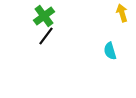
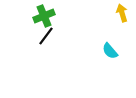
green cross: rotated 15 degrees clockwise
cyan semicircle: rotated 24 degrees counterclockwise
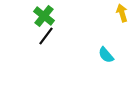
green cross: rotated 30 degrees counterclockwise
cyan semicircle: moved 4 px left, 4 px down
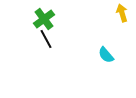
green cross: moved 3 px down; rotated 15 degrees clockwise
black line: moved 3 px down; rotated 66 degrees counterclockwise
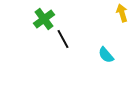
black line: moved 17 px right
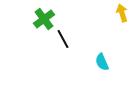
cyan semicircle: moved 4 px left, 7 px down; rotated 18 degrees clockwise
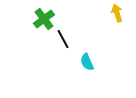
yellow arrow: moved 5 px left
cyan semicircle: moved 15 px left
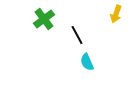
yellow arrow: moved 1 px left, 1 px down; rotated 144 degrees counterclockwise
black line: moved 14 px right, 4 px up
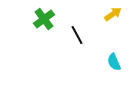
yellow arrow: moved 3 px left; rotated 144 degrees counterclockwise
cyan semicircle: moved 27 px right
